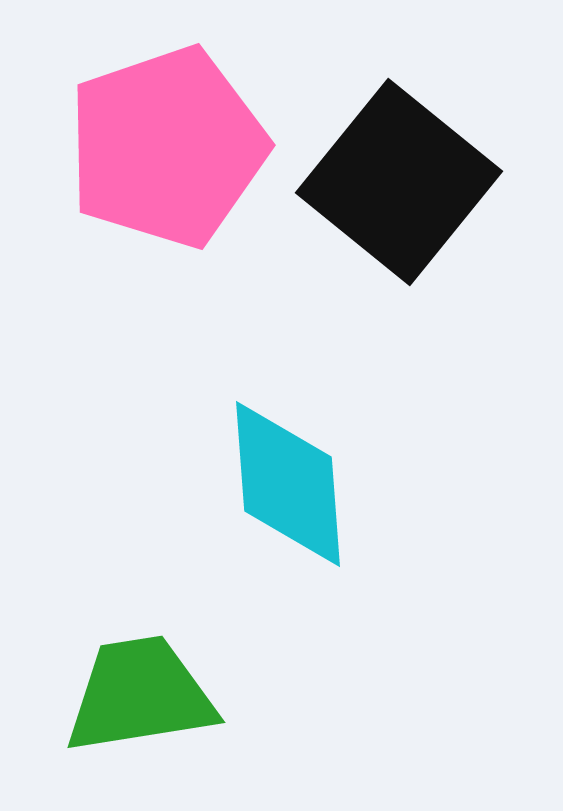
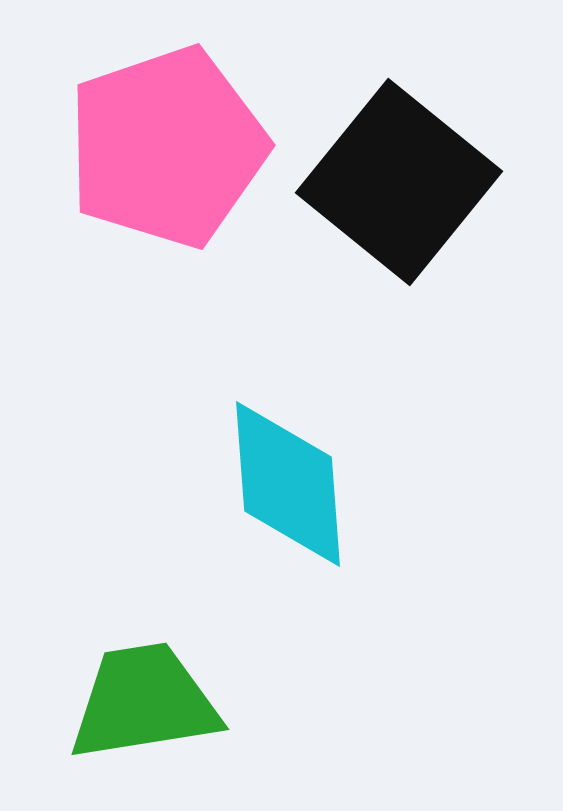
green trapezoid: moved 4 px right, 7 px down
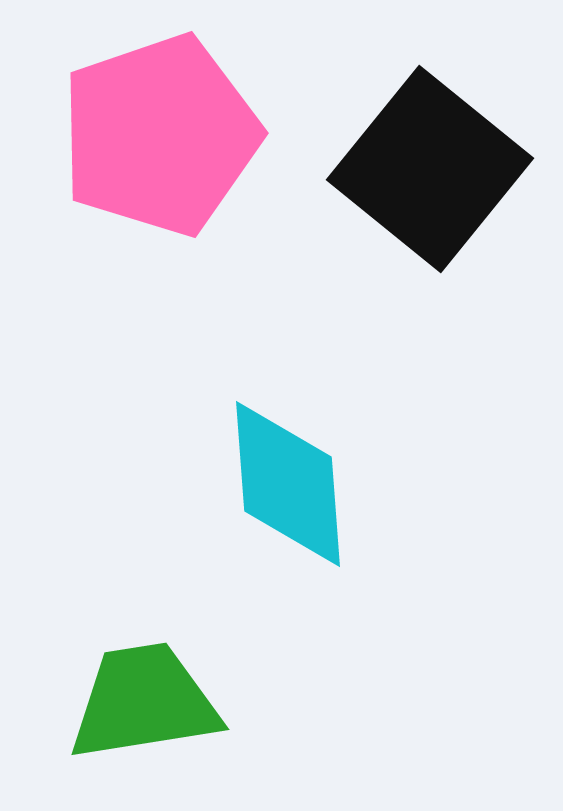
pink pentagon: moved 7 px left, 12 px up
black square: moved 31 px right, 13 px up
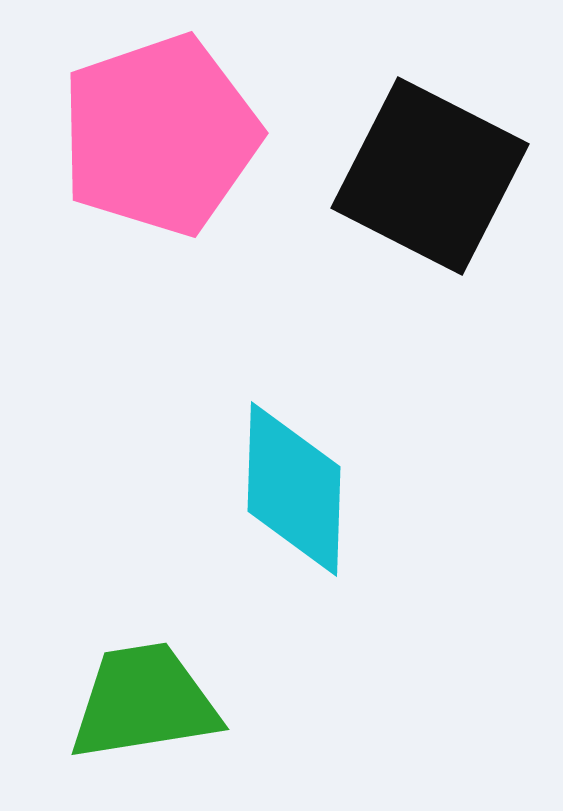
black square: moved 7 px down; rotated 12 degrees counterclockwise
cyan diamond: moved 6 px right, 5 px down; rotated 6 degrees clockwise
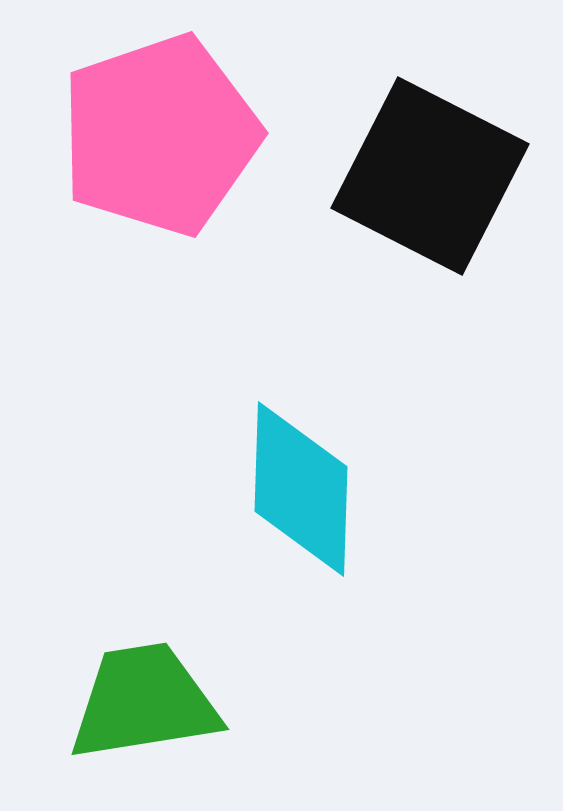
cyan diamond: moved 7 px right
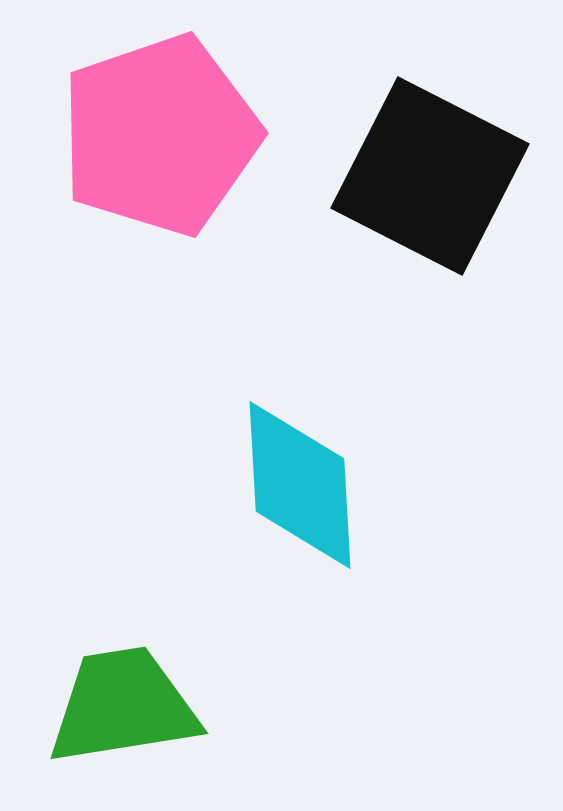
cyan diamond: moved 1 px left, 4 px up; rotated 5 degrees counterclockwise
green trapezoid: moved 21 px left, 4 px down
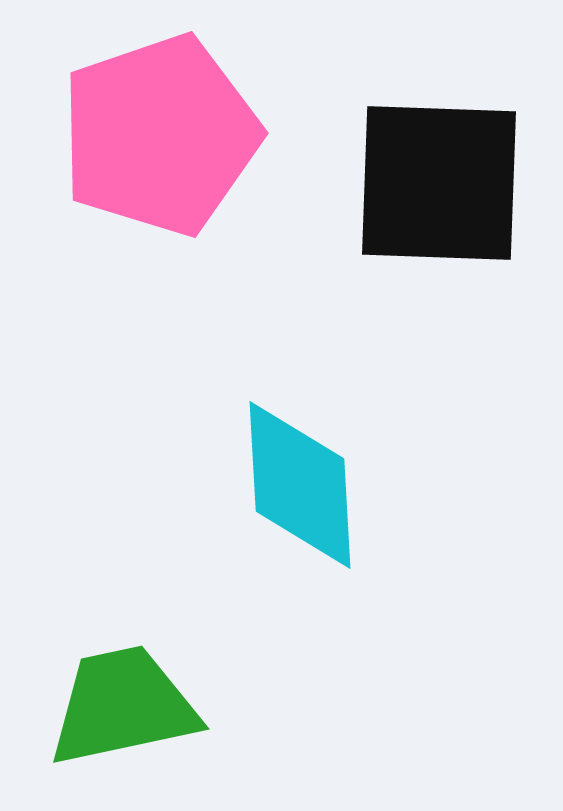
black square: moved 9 px right, 7 px down; rotated 25 degrees counterclockwise
green trapezoid: rotated 3 degrees counterclockwise
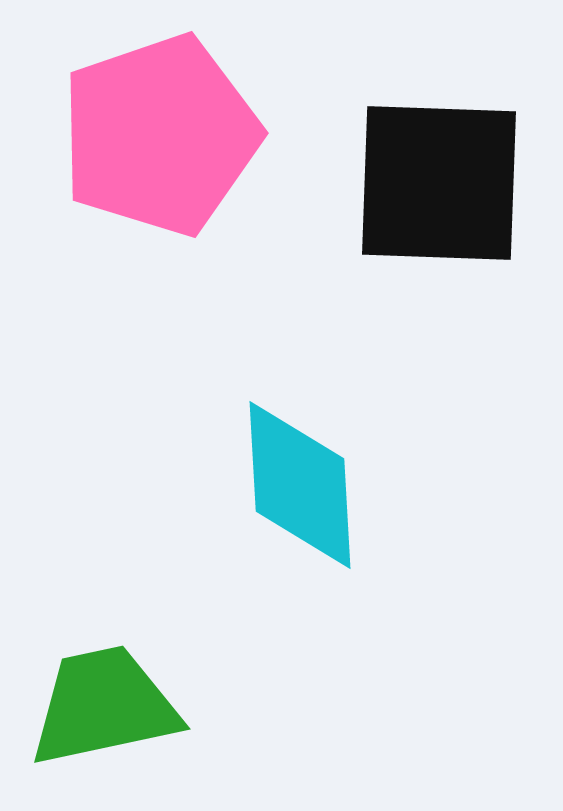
green trapezoid: moved 19 px left
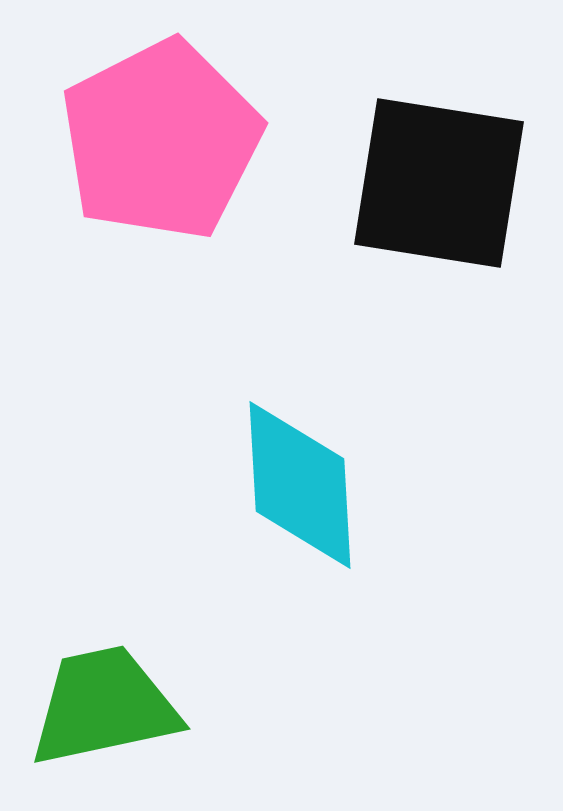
pink pentagon: moved 1 px right, 5 px down; rotated 8 degrees counterclockwise
black square: rotated 7 degrees clockwise
